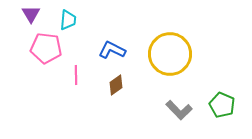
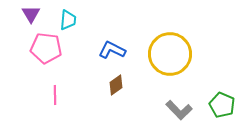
pink line: moved 21 px left, 20 px down
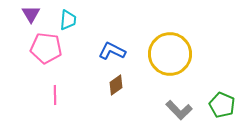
blue L-shape: moved 1 px down
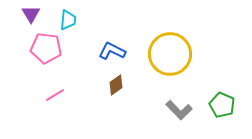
pink line: rotated 60 degrees clockwise
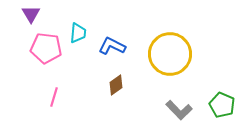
cyan trapezoid: moved 10 px right, 13 px down
blue L-shape: moved 5 px up
pink line: moved 1 px left, 2 px down; rotated 42 degrees counterclockwise
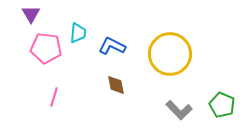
brown diamond: rotated 65 degrees counterclockwise
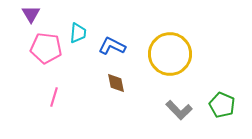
brown diamond: moved 2 px up
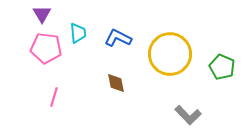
purple triangle: moved 11 px right
cyan trapezoid: rotated 10 degrees counterclockwise
blue L-shape: moved 6 px right, 8 px up
green pentagon: moved 38 px up
gray L-shape: moved 9 px right, 5 px down
